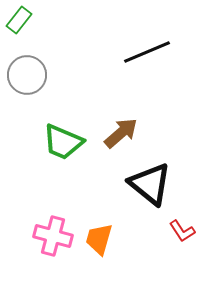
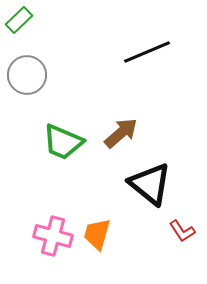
green rectangle: rotated 8 degrees clockwise
orange trapezoid: moved 2 px left, 5 px up
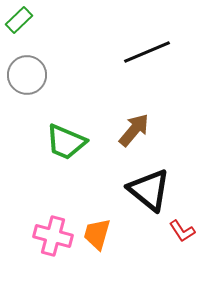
brown arrow: moved 13 px right, 3 px up; rotated 9 degrees counterclockwise
green trapezoid: moved 3 px right
black triangle: moved 1 px left, 6 px down
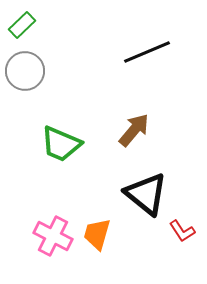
green rectangle: moved 3 px right, 5 px down
gray circle: moved 2 px left, 4 px up
green trapezoid: moved 5 px left, 2 px down
black triangle: moved 3 px left, 4 px down
pink cross: rotated 12 degrees clockwise
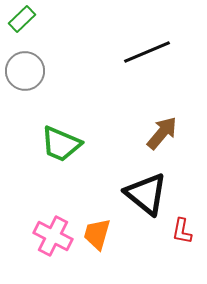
green rectangle: moved 6 px up
brown arrow: moved 28 px right, 3 px down
red L-shape: rotated 44 degrees clockwise
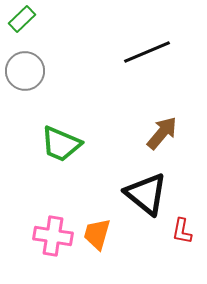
pink cross: rotated 18 degrees counterclockwise
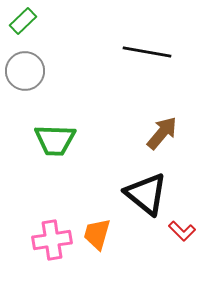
green rectangle: moved 1 px right, 2 px down
black line: rotated 33 degrees clockwise
green trapezoid: moved 6 px left, 4 px up; rotated 21 degrees counterclockwise
red L-shape: rotated 56 degrees counterclockwise
pink cross: moved 1 px left, 4 px down; rotated 18 degrees counterclockwise
